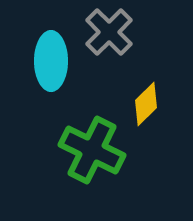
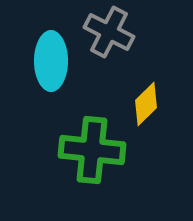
gray cross: rotated 18 degrees counterclockwise
green cross: rotated 20 degrees counterclockwise
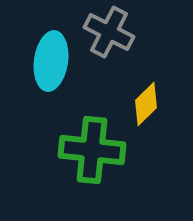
cyan ellipse: rotated 8 degrees clockwise
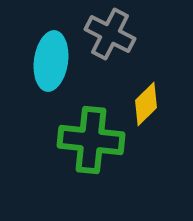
gray cross: moved 1 px right, 2 px down
green cross: moved 1 px left, 10 px up
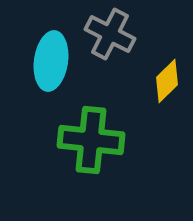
yellow diamond: moved 21 px right, 23 px up
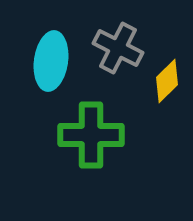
gray cross: moved 8 px right, 14 px down
green cross: moved 5 px up; rotated 6 degrees counterclockwise
